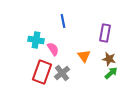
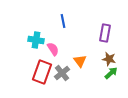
orange triangle: moved 4 px left, 5 px down
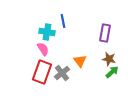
cyan cross: moved 11 px right, 8 px up
pink semicircle: moved 10 px left
green arrow: moved 1 px right, 1 px up
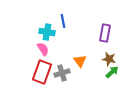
gray cross: rotated 21 degrees clockwise
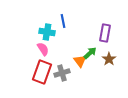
brown star: rotated 24 degrees clockwise
green arrow: moved 22 px left, 19 px up
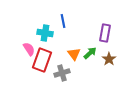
cyan cross: moved 2 px left, 1 px down
pink semicircle: moved 14 px left
orange triangle: moved 6 px left, 7 px up
red rectangle: moved 12 px up
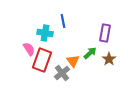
orange triangle: moved 1 px left, 7 px down
gray cross: rotated 21 degrees counterclockwise
